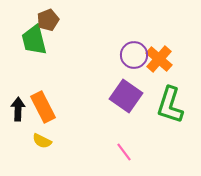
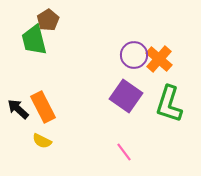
brown pentagon: rotated 10 degrees counterclockwise
green L-shape: moved 1 px left, 1 px up
black arrow: rotated 50 degrees counterclockwise
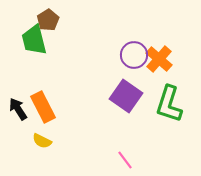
black arrow: rotated 15 degrees clockwise
pink line: moved 1 px right, 8 px down
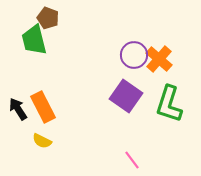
brown pentagon: moved 2 px up; rotated 20 degrees counterclockwise
pink line: moved 7 px right
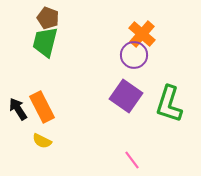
green trapezoid: moved 11 px right, 2 px down; rotated 28 degrees clockwise
orange cross: moved 17 px left, 25 px up
orange rectangle: moved 1 px left
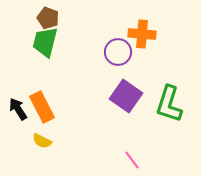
orange cross: rotated 36 degrees counterclockwise
purple circle: moved 16 px left, 3 px up
